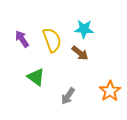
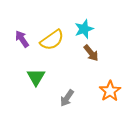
cyan star: rotated 24 degrees counterclockwise
yellow semicircle: rotated 75 degrees clockwise
brown arrow: moved 11 px right; rotated 12 degrees clockwise
green triangle: rotated 24 degrees clockwise
gray arrow: moved 1 px left, 2 px down
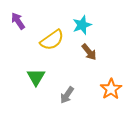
cyan star: moved 2 px left, 4 px up
purple arrow: moved 4 px left, 18 px up
brown arrow: moved 2 px left, 1 px up
orange star: moved 1 px right, 2 px up
gray arrow: moved 3 px up
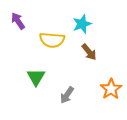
cyan star: moved 1 px up
yellow semicircle: rotated 40 degrees clockwise
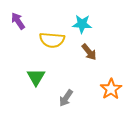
cyan star: rotated 24 degrees clockwise
gray arrow: moved 1 px left, 3 px down
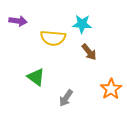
purple arrow: rotated 132 degrees clockwise
yellow semicircle: moved 1 px right, 2 px up
green triangle: rotated 24 degrees counterclockwise
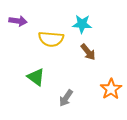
yellow semicircle: moved 2 px left, 1 px down
brown arrow: moved 1 px left
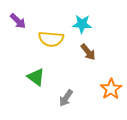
purple arrow: rotated 36 degrees clockwise
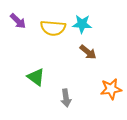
yellow semicircle: moved 2 px right, 11 px up
brown arrow: rotated 12 degrees counterclockwise
orange star: rotated 25 degrees clockwise
gray arrow: rotated 42 degrees counterclockwise
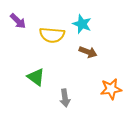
cyan star: rotated 18 degrees clockwise
yellow semicircle: moved 1 px left, 7 px down
brown arrow: rotated 18 degrees counterclockwise
gray arrow: moved 1 px left
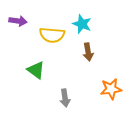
purple arrow: rotated 36 degrees counterclockwise
brown arrow: rotated 60 degrees clockwise
green triangle: moved 7 px up
